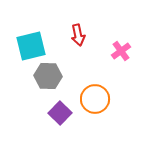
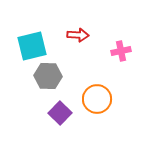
red arrow: rotated 75 degrees counterclockwise
cyan square: moved 1 px right
pink cross: rotated 24 degrees clockwise
orange circle: moved 2 px right
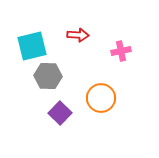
orange circle: moved 4 px right, 1 px up
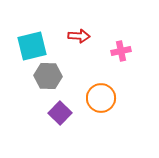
red arrow: moved 1 px right, 1 px down
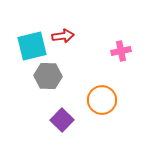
red arrow: moved 16 px left; rotated 10 degrees counterclockwise
orange circle: moved 1 px right, 2 px down
purple square: moved 2 px right, 7 px down
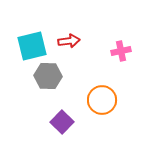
red arrow: moved 6 px right, 5 px down
purple square: moved 2 px down
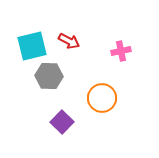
red arrow: rotated 35 degrees clockwise
gray hexagon: moved 1 px right
orange circle: moved 2 px up
